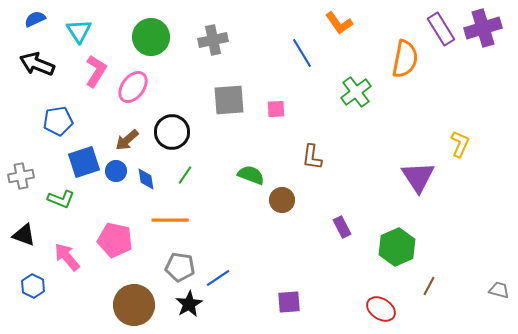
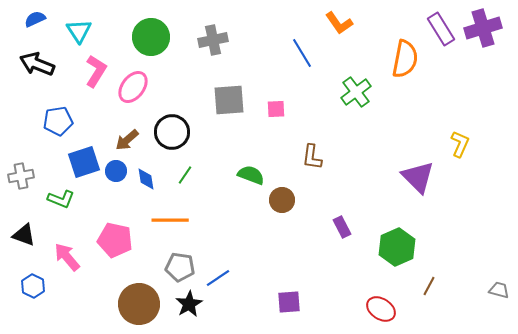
purple triangle at (418, 177): rotated 12 degrees counterclockwise
brown circle at (134, 305): moved 5 px right, 1 px up
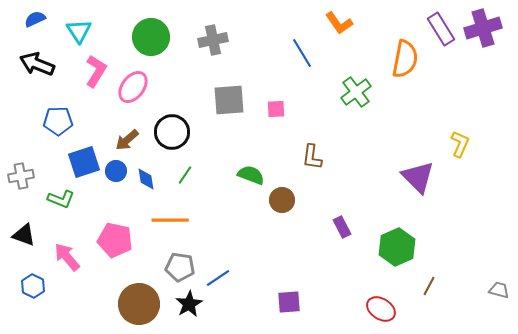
blue pentagon at (58, 121): rotated 8 degrees clockwise
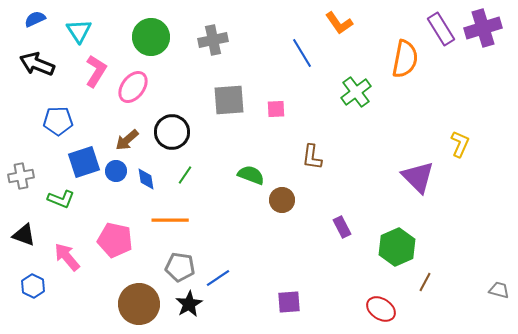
brown line at (429, 286): moved 4 px left, 4 px up
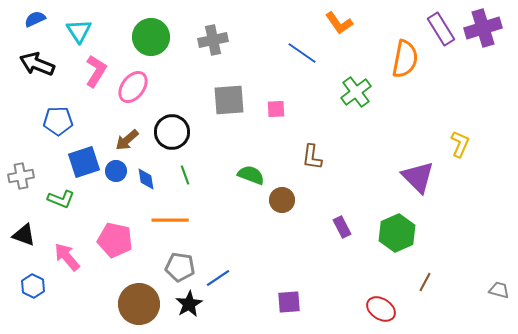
blue line at (302, 53): rotated 24 degrees counterclockwise
green line at (185, 175): rotated 54 degrees counterclockwise
green hexagon at (397, 247): moved 14 px up
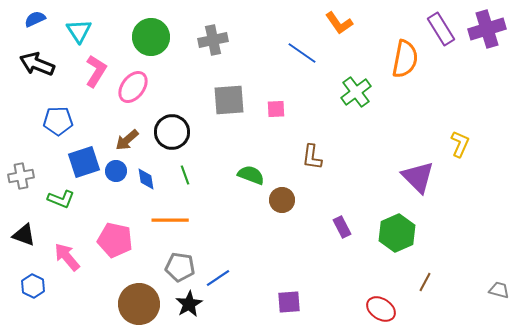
purple cross at (483, 28): moved 4 px right, 1 px down
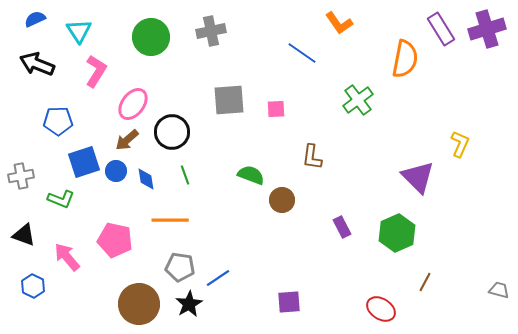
gray cross at (213, 40): moved 2 px left, 9 px up
pink ellipse at (133, 87): moved 17 px down
green cross at (356, 92): moved 2 px right, 8 px down
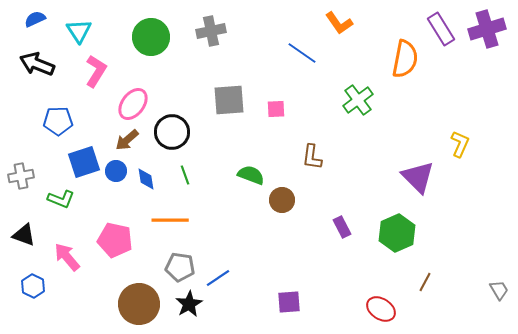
gray trapezoid at (499, 290): rotated 45 degrees clockwise
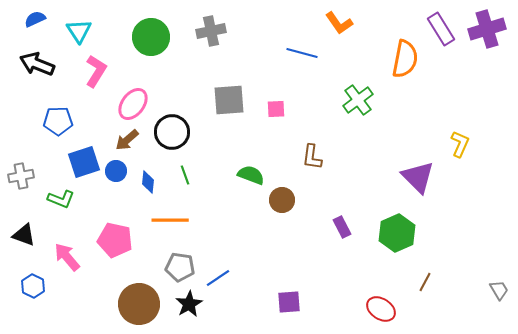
blue line at (302, 53): rotated 20 degrees counterclockwise
blue diamond at (146, 179): moved 2 px right, 3 px down; rotated 15 degrees clockwise
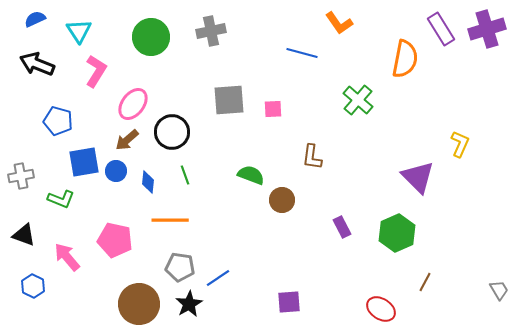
green cross at (358, 100): rotated 12 degrees counterclockwise
pink square at (276, 109): moved 3 px left
blue pentagon at (58, 121): rotated 16 degrees clockwise
blue square at (84, 162): rotated 8 degrees clockwise
